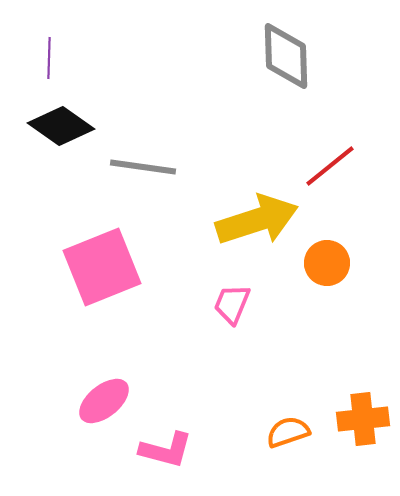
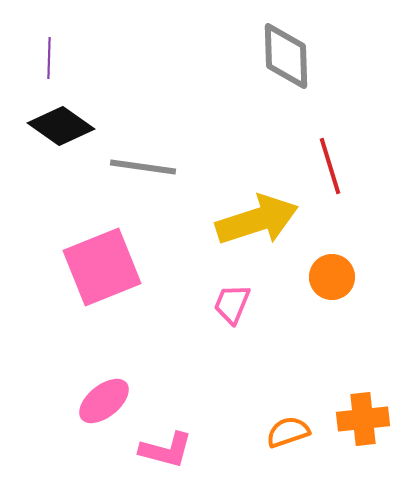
red line: rotated 68 degrees counterclockwise
orange circle: moved 5 px right, 14 px down
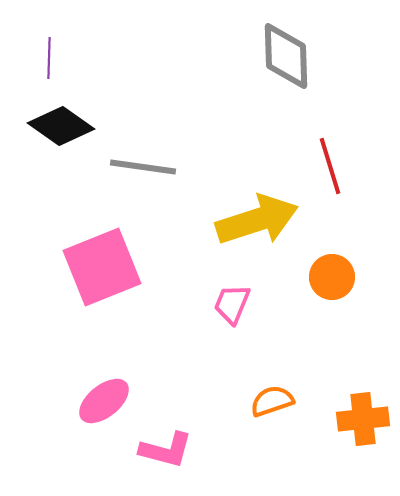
orange semicircle: moved 16 px left, 31 px up
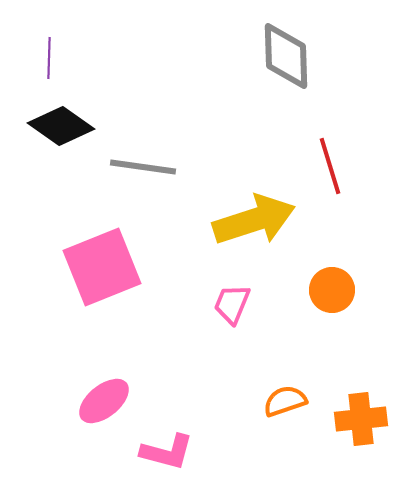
yellow arrow: moved 3 px left
orange circle: moved 13 px down
orange semicircle: moved 13 px right
orange cross: moved 2 px left
pink L-shape: moved 1 px right, 2 px down
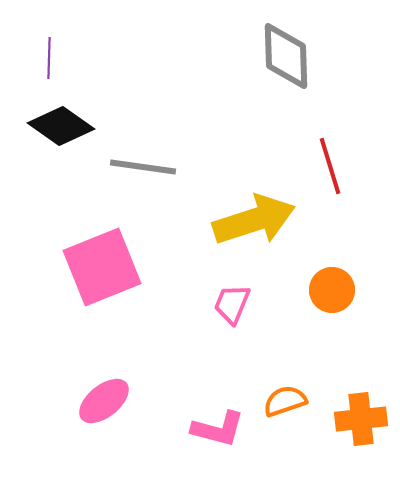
pink L-shape: moved 51 px right, 23 px up
